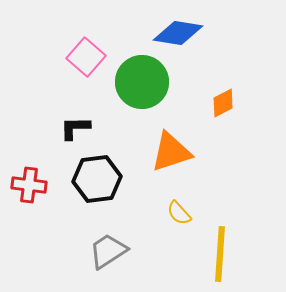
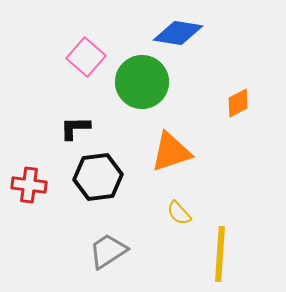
orange diamond: moved 15 px right
black hexagon: moved 1 px right, 2 px up
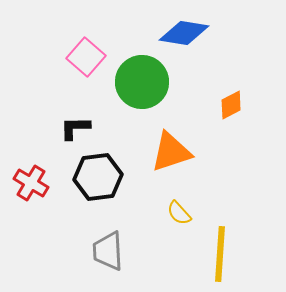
blue diamond: moved 6 px right
orange diamond: moved 7 px left, 2 px down
red cross: moved 2 px right, 2 px up; rotated 24 degrees clockwise
gray trapezoid: rotated 60 degrees counterclockwise
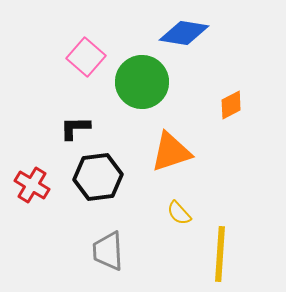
red cross: moved 1 px right, 2 px down
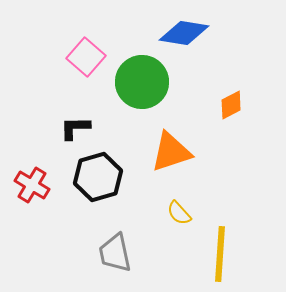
black hexagon: rotated 9 degrees counterclockwise
gray trapezoid: moved 7 px right, 2 px down; rotated 9 degrees counterclockwise
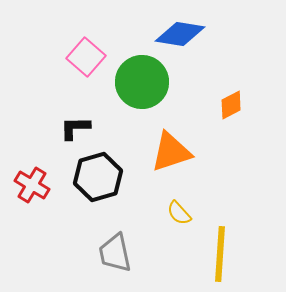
blue diamond: moved 4 px left, 1 px down
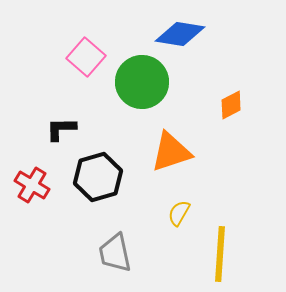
black L-shape: moved 14 px left, 1 px down
yellow semicircle: rotated 72 degrees clockwise
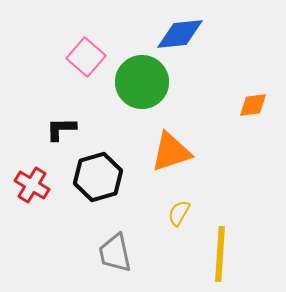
blue diamond: rotated 15 degrees counterclockwise
orange diamond: moved 22 px right; rotated 20 degrees clockwise
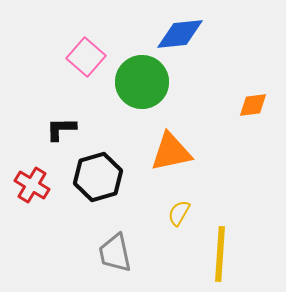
orange triangle: rotated 6 degrees clockwise
